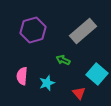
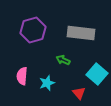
gray rectangle: moved 2 px left, 2 px down; rotated 48 degrees clockwise
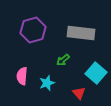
green arrow: rotated 64 degrees counterclockwise
cyan square: moved 1 px left, 1 px up
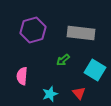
cyan square: moved 1 px left, 3 px up; rotated 10 degrees counterclockwise
cyan star: moved 3 px right, 11 px down
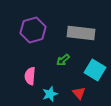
pink semicircle: moved 8 px right
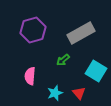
gray rectangle: rotated 36 degrees counterclockwise
cyan square: moved 1 px right, 1 px down
cyan star: moved 5 px right, 1 px up
